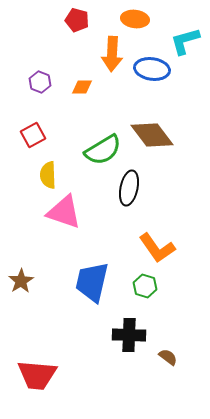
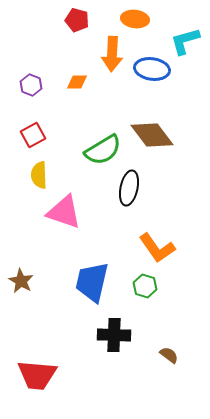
purple hexagon: moved 9 px left, 3 px down
orange diamond: moved 5 px left, 5 px up
yellow semicircle: moved 9 px left
brown star: rotated 10 degrees counterclockwise
black cross: moved 15 px left
brown semicircle: moved 1 px right, 2 px up
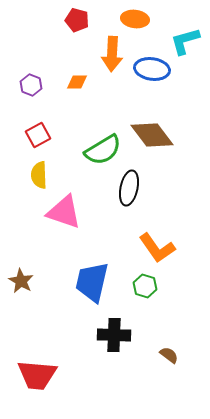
red square: moved 5 px right
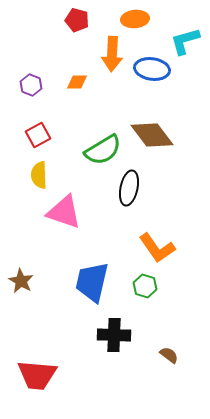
orange ellipse: rotated 12 degrees counterclockwise
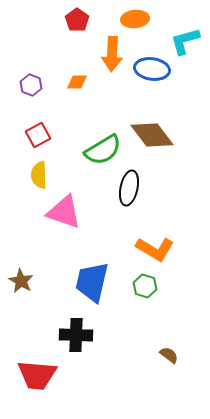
red pentagon: rotated 20 degrees clockwise
orange L-shape: moved 2 px left, 1 px down; rotated 24 degrees counterclockwise
black cross: moved 38 px left
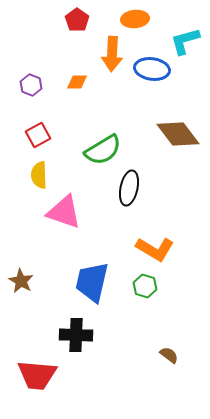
brown diamond: moved 26 px right, 1 px up
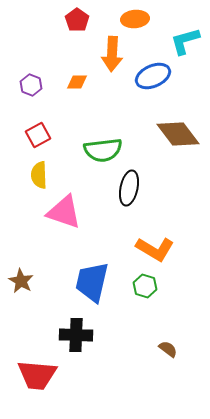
blue ellipse: moved 1 px right, 7 px down; rotated 32 degrees counterclockwise
green semicircle: rotated 24 degrees clockwise
brown semicircle: moved 1 px left, 6 px up
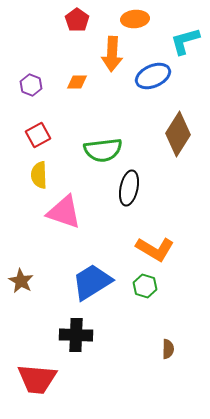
brown diamond: rotated 69 degrees clockwise
blue trapezoid: rotated 45 degrees clockwise
brown semicircle: rotated 54 degrees clockwise
red trapezoid: moved 4 px down
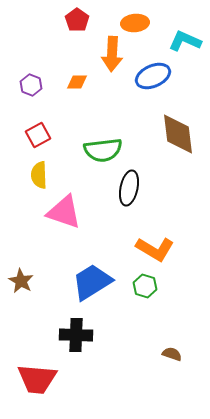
orange ellipse: moved 4 px down
cyan L-shape: rotated 40 degrees clockwise
brown diamond: rotated 39 degrees counterclockwise
brown semicircle: moved 4 px right, 5 px down; rotated 72 degrees counterclockwise
